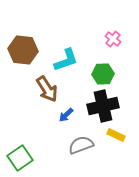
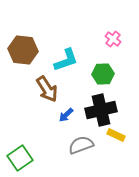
black cross: moved 2 px left, 4 px down
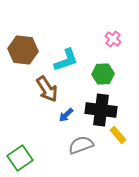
black cross: rotated 20 degrees clockwise
yellow rectangle: moved 2 px right; rotated 24 degrees clockwise
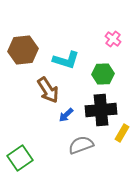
brown hexagon: rotated 12 degrees counterclockwise
cyan L-shape: rotated 36 degrees clockwise
brown arrow: moved 1 px right, 1 px down
black cross: rotated 12 degrees counterclockwise
yellow rectangle: moved 4 px right, 2 px up; rotated 72 degrees clockwise
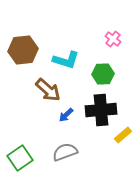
brown arrow: rotated 16 degrees counterclockwise
yellow rectangle: moved 1 px right, 2 px down; rotated 18 degrees clockwise
gray semicircle: moved 16 px left, 7 px down
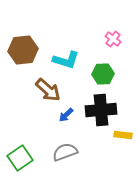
yellow rectangle: rotated 48 degrees clockwise
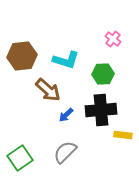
brown hexagon: moved 1 px left, 6 px down
gray semicircle: rotated 25 degrees counterclockwise
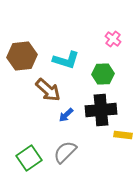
green square: moved 9 px right
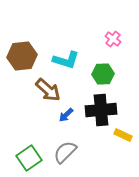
yellow rectangle: rotated 18 degrees clockwise
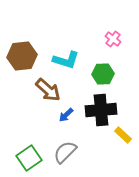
yellow rectangle: rotated 18 degrees clockwise
